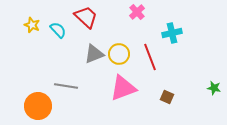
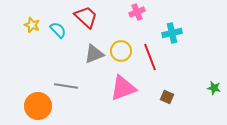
pink cross: rotated 21 degrees clockwise
yellow circle: moved 2 px right, 3 px up
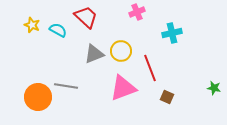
cyan semicircle: rotated 18 degrees counterclockwise
red line: moved 11 px down
orange circle: moved 9 px up
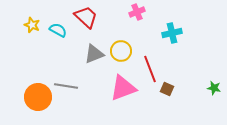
red line: moved 1 px down
brown square: moved 8 px up
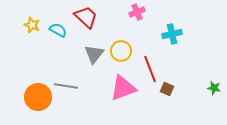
cyan cross: moved 1 px down
gray triangle: rotated 30 degrees counterclockwise
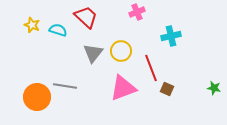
cyan semicircle: rotated 12 degrees counterclockwise
cyan cross: moved 1 px left, 2 px down
gray triangle: moved 1 px left, 1 px up
red line: moved 1 px right, 1 px up
gray line: moved 1 px left
orange circle: moved 1 px left
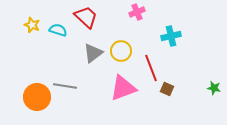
gray triangle: rotated 15 degrees clockwise
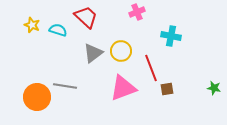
cyan cross: rotated 24 degrees clockwise
brown square: rotated 32 degrees counterclockwise
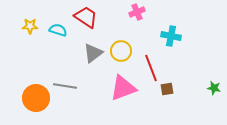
red trapezoid: rotated 10 degrees counterclockwise
yellow star: moved 2 px left, 1 px down; rotated 21 degrees counterclockwise
orange circle: moved 1 px left, 1 px down
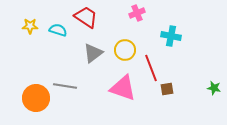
pink cross: moved 1 px down
yellow circle: moved 4 px right, 1 px up
pink triangle: rotated 40 degrees clockwise
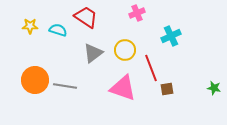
cyan cross: rotated 36 degrees counterclockwise
orange circle: moved 1 px left, 18 px up
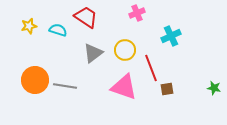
yellow star: moved 1 px left; rotated 14 degrees counterclockwise
pink triangle: moved 1 px right, 1 px up
